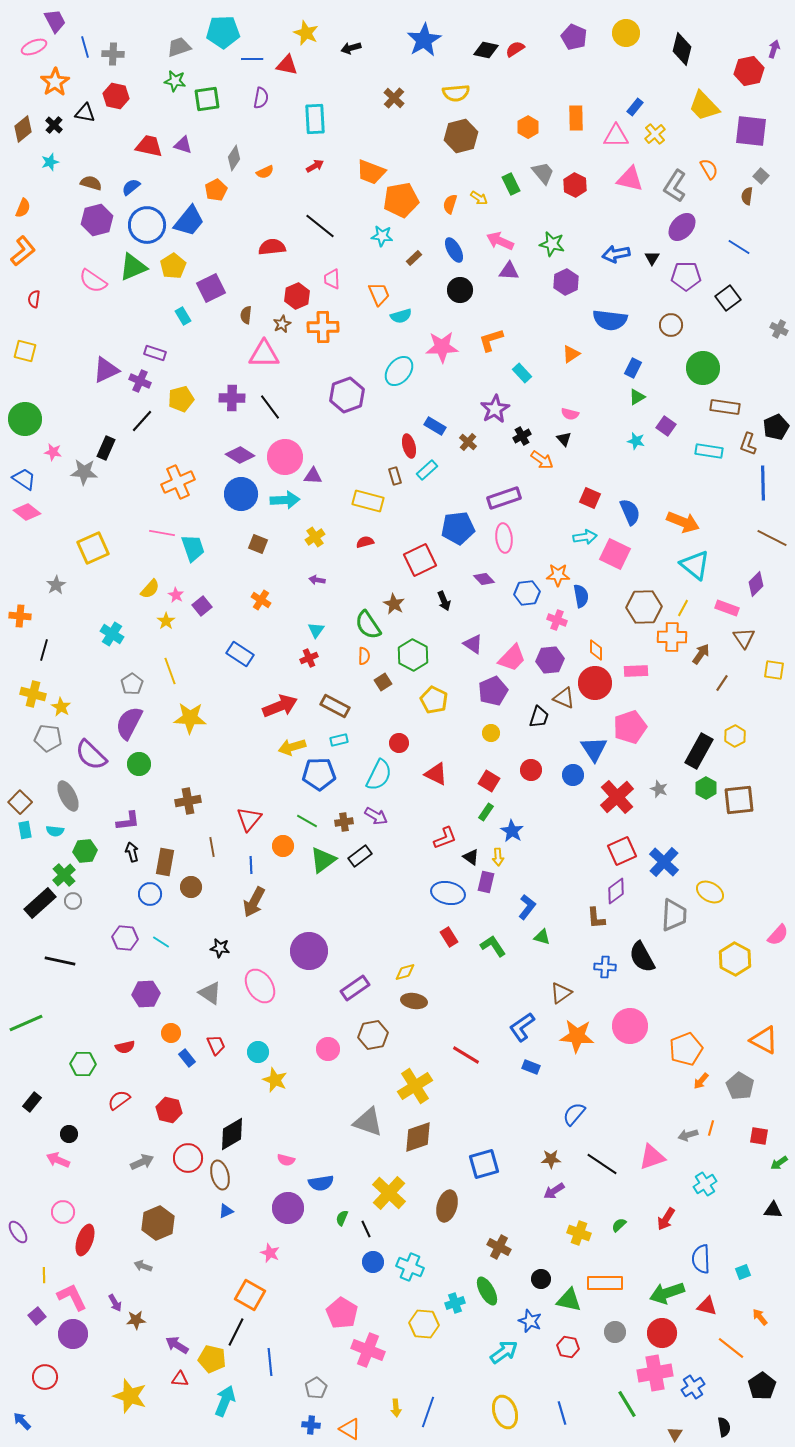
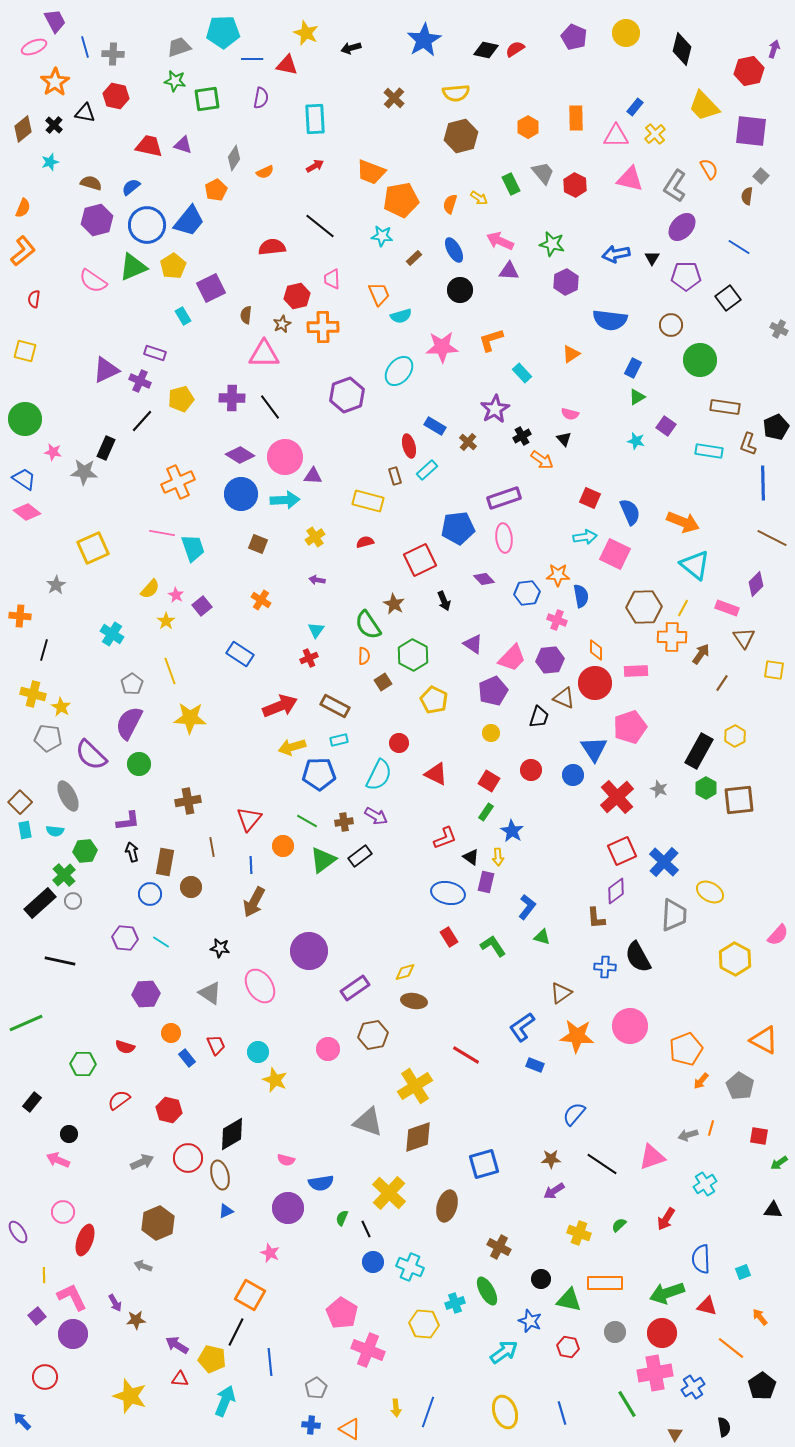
red hexagon at (297, 296): rotated 10 degrees clockwise
green circle at (703, 368): moved 3 px left, 8 px up
black semicircle at (642, 957): moved 4 px left
red semicircle at (125, 1047): rotated 30 degrees clockwise
blue rectangle at (531, 1067): moved 4 px right, 2 px up
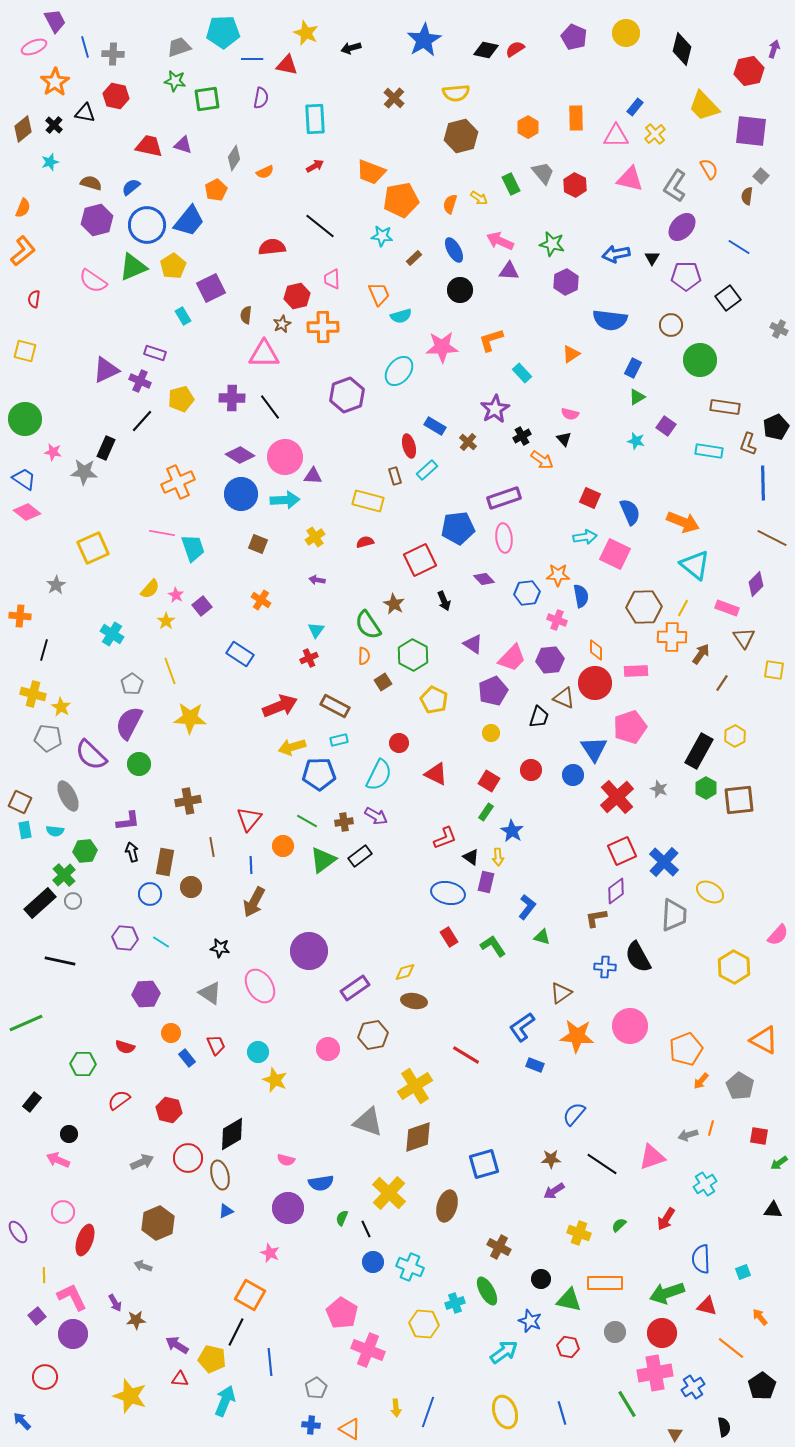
brown square at (20, 802): rotated 20 degrees counterclockwise
brown L-shape at (596, 918): rotated 85 degrees clockwise
yellow hexagon at (735, 959): moved 1 px left, 8 px down
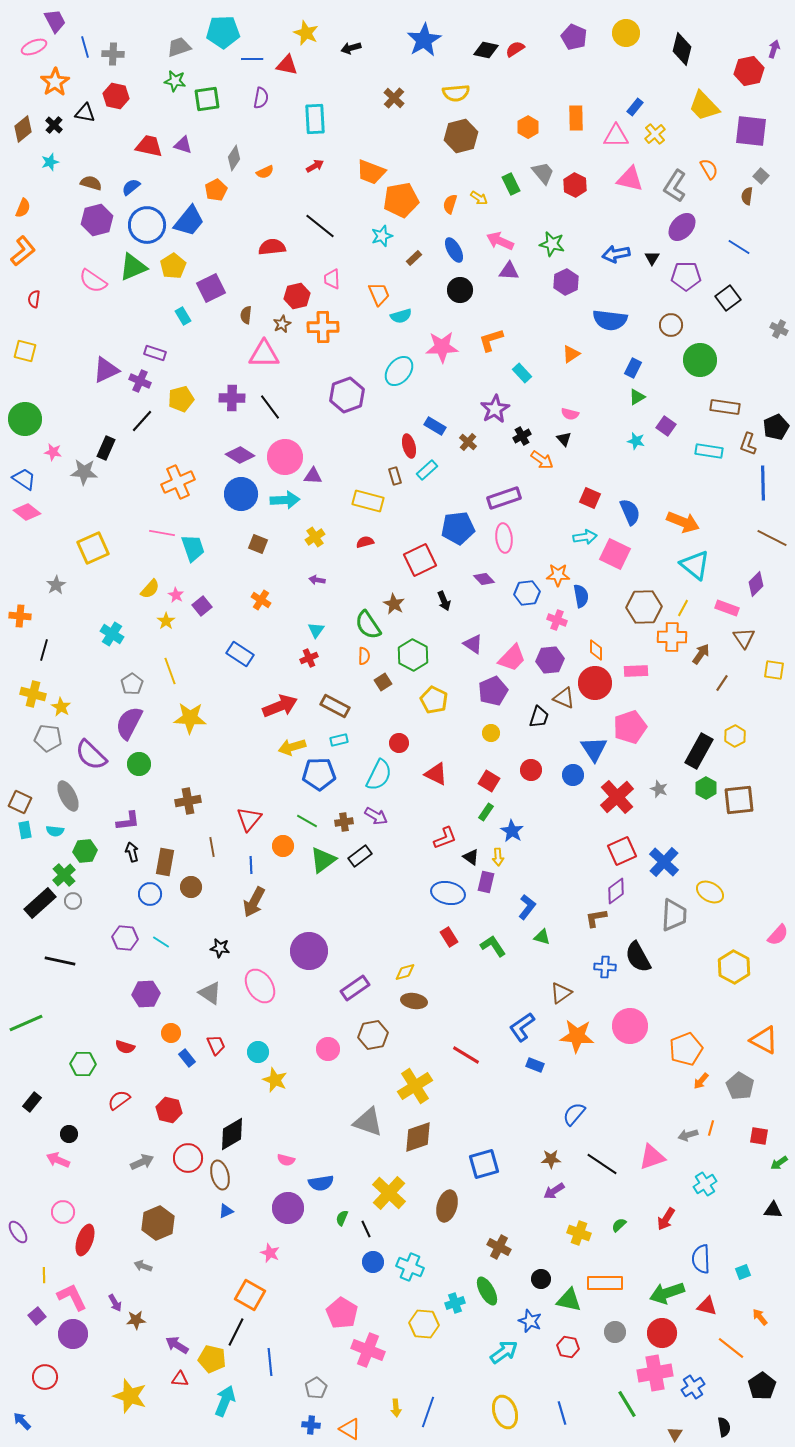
cyan star at (382, 236): rotated 25 degrees counterclockwise
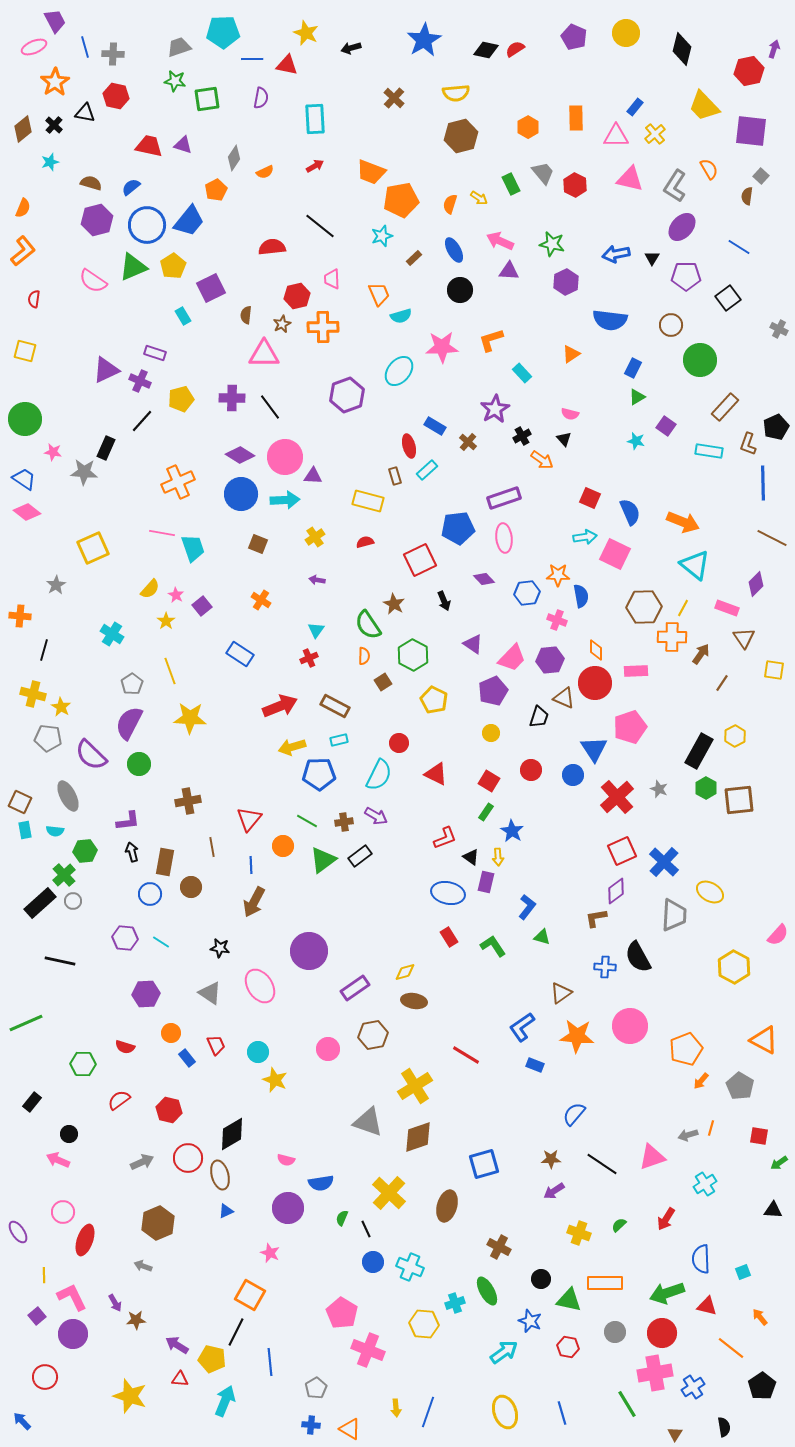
brown rectangle at (725, 407): rotated 56 degrees counterclockwise
